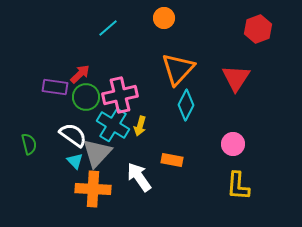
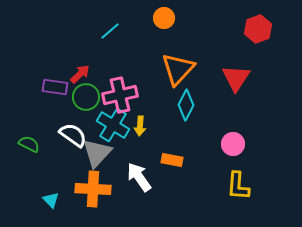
cyan line: moved 2 px right, 3 px down
yellow arrow: rotated 12 degrees counterclockwise
green semicircle: rotated 50 degrees counterclockwise
cyan triangle: moved 24 px left, 39 px down
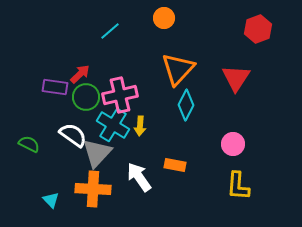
orange rectangle: moved 3 px right, 5 px down
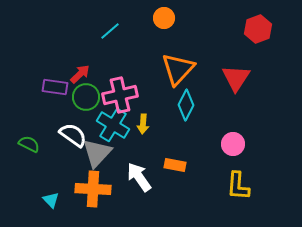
yellow arrow: moved 3 px right, 2 px up
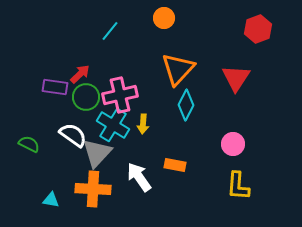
cyan line: rotated 10 degrees counterclockwise
cyan triangle: rotated 36 degrees counterclockwise
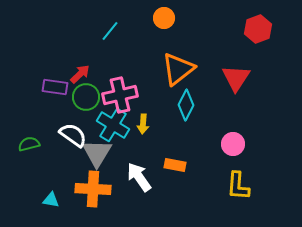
orange triangle: rotated 9 degrees clockwise
green semicircle: rotated 40 degrees counterclockwise
gray triangle: rotated 12 degrees counterclockwise
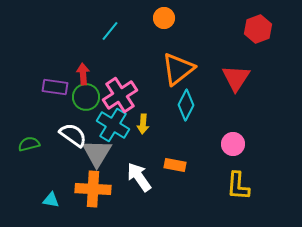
red arrow: moved 3 px right; rotated 50 degrees counterclockwise
pink cross: rotated 20 degrees counterclockwise
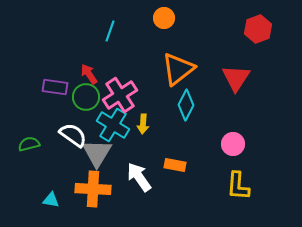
cyan line: rotated 20 degrees counterclockwise
red arrow: moved 6 px right; rotated 30 degrees counterclockwise
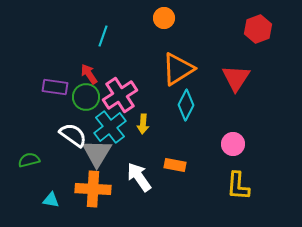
cyan line: moved 7 px left, 5 px down
orange triangle: rotated 6 degrees clockwise
cyan cross: moved 3 px left, 2 px down; rotated 20 degrees clockwise
green semicircle: moved 16 px down
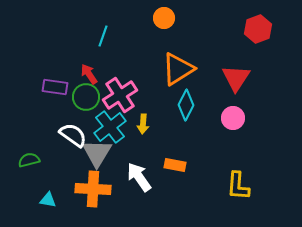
pink circle: moved 26 px up
cyan triangle: moved 3 px left
